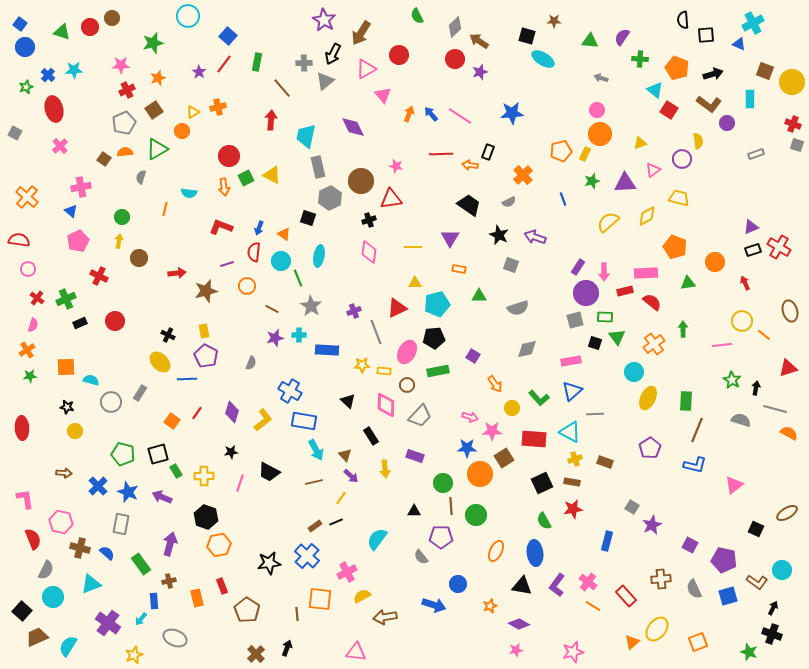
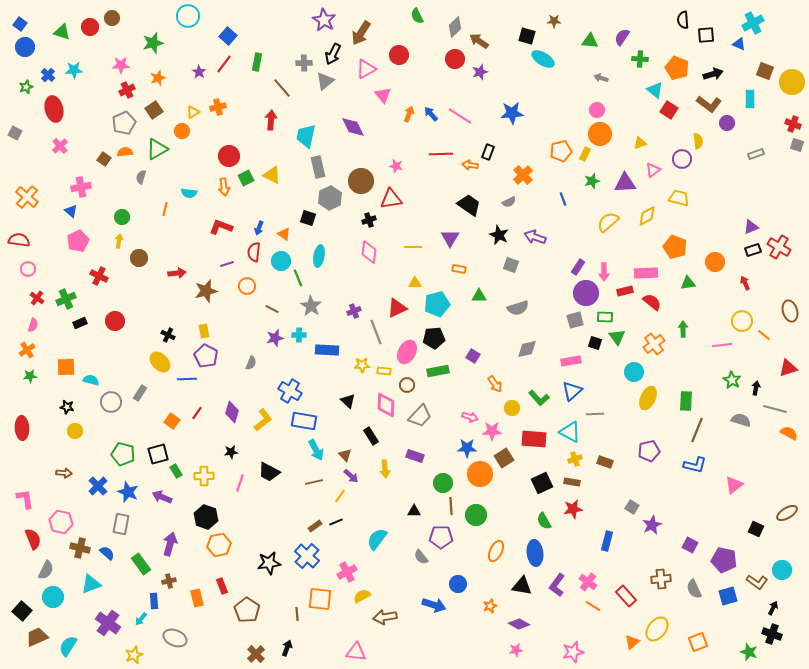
purple pentagon at (650, 448): moved 1 px left, 3 px down; rotated 20 degrees clockwise
yellow line at (341, 498): moved 1 px left, 2 px up
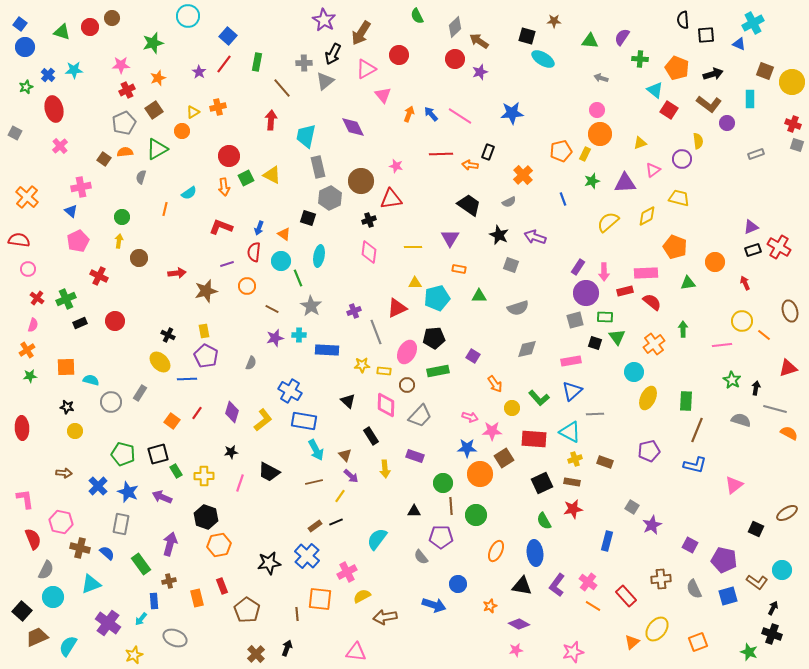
cyan semicircle at (189, 193): rotated 42 degrees counterclockwise
cyan pentagon at (437, 304): moved 6 px up
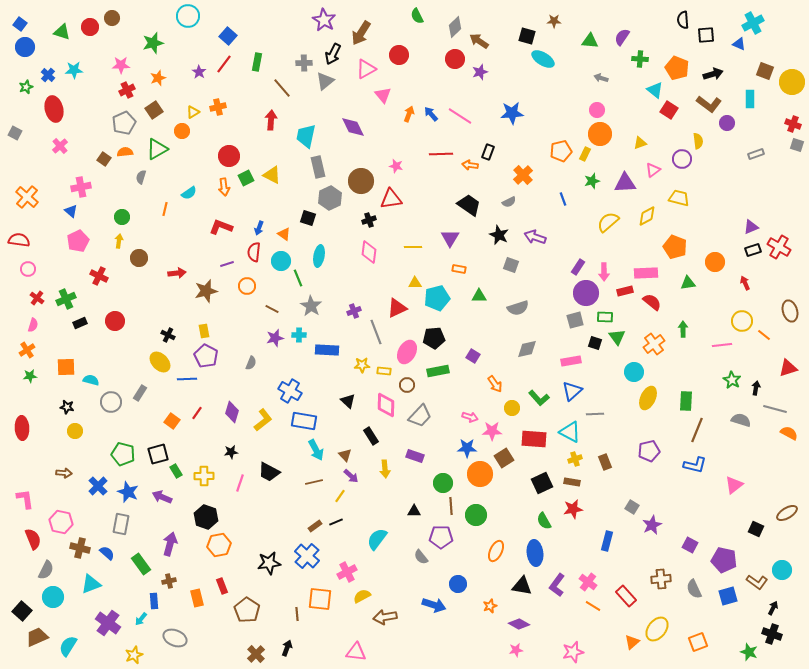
brown rectangle at (605, 462): rotated 49 degrees clockwise
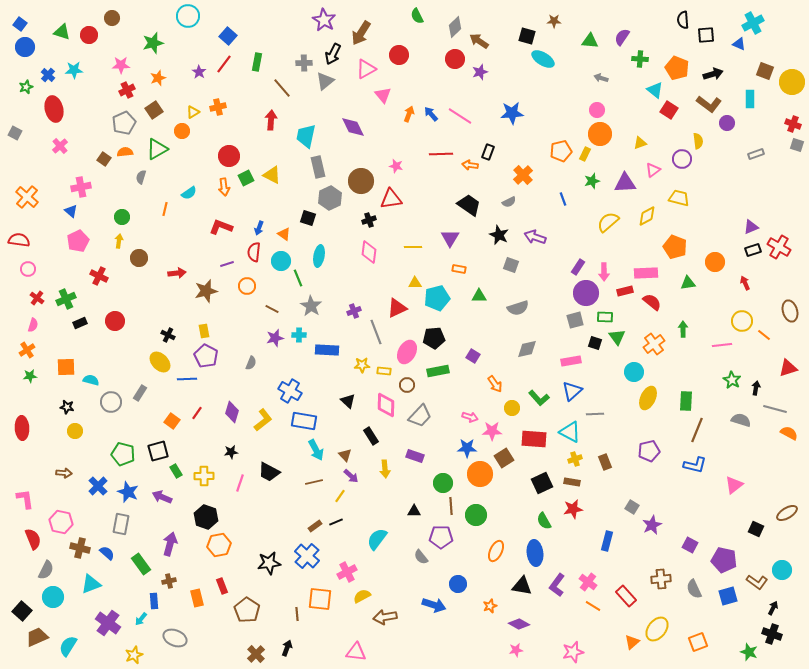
red circle at (90, 27): moved 1 px left, 8 px down
black square at (158, 454): moved 3 px up
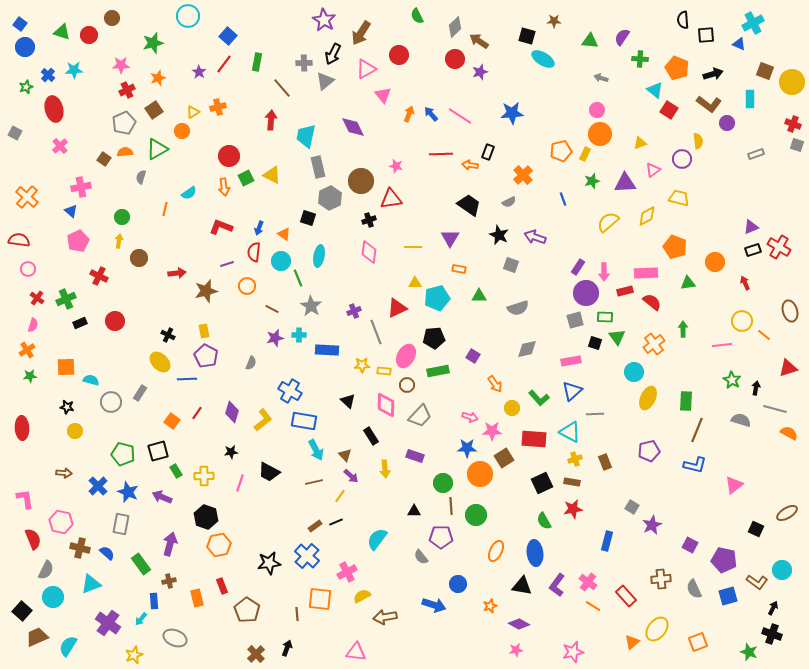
pink ellipse at (407, 352): moved 1 px left, 4 px down
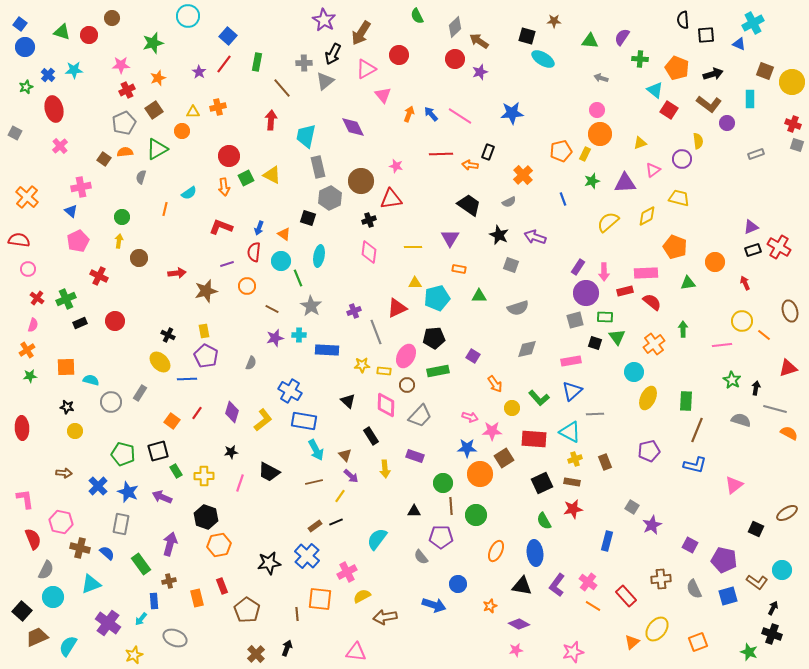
yellow triangle at (193, 112): rotated 32 degrees clockwise
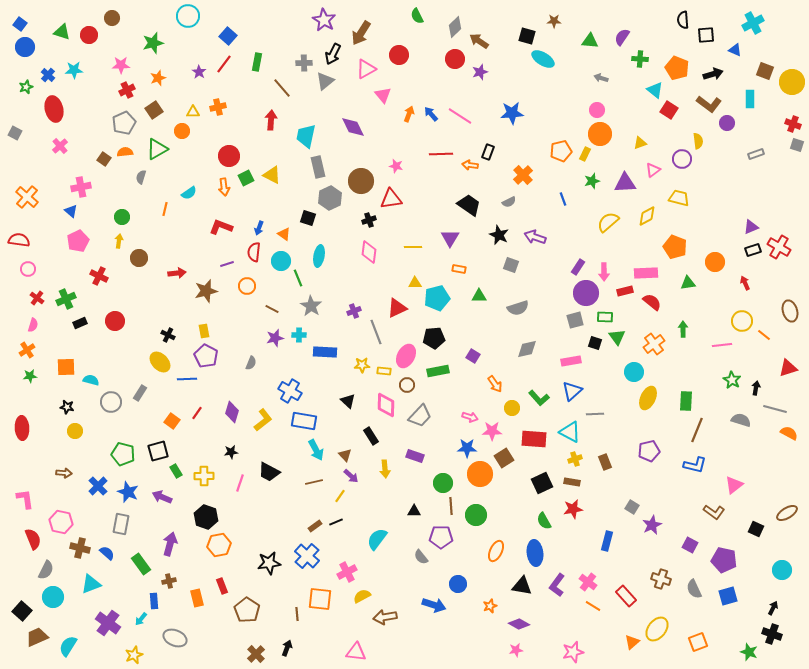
blue triangle at (739, 44): moved 4 px left, 6 px down
blue rectangle at (327, 350): moved 2 px left, 2 px down
brown cross at (661, 579): rotated 24 degrees clockwise
brown L-shape at (757, 582): moved 43 px left, 70 px up
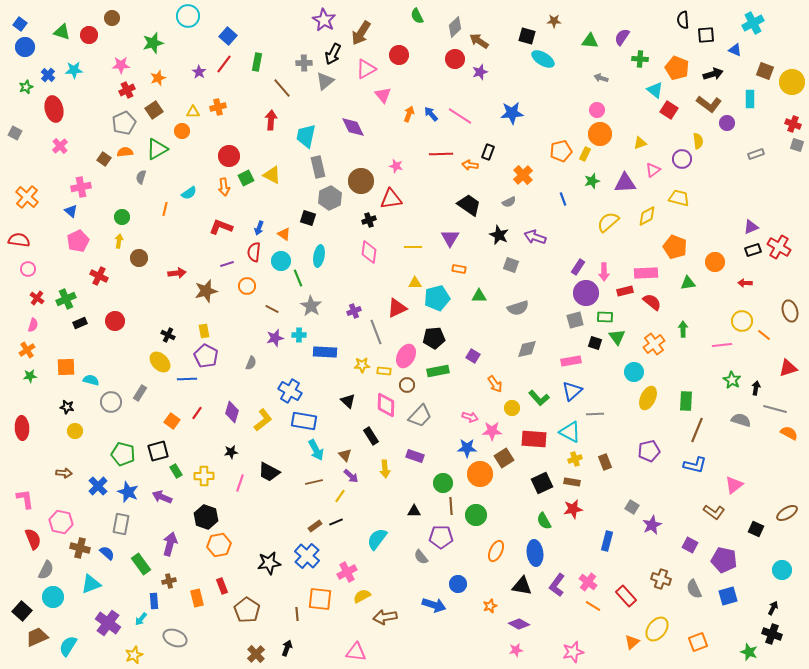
red arrow at (745, 283): rotated 64 degrees counterclockwise
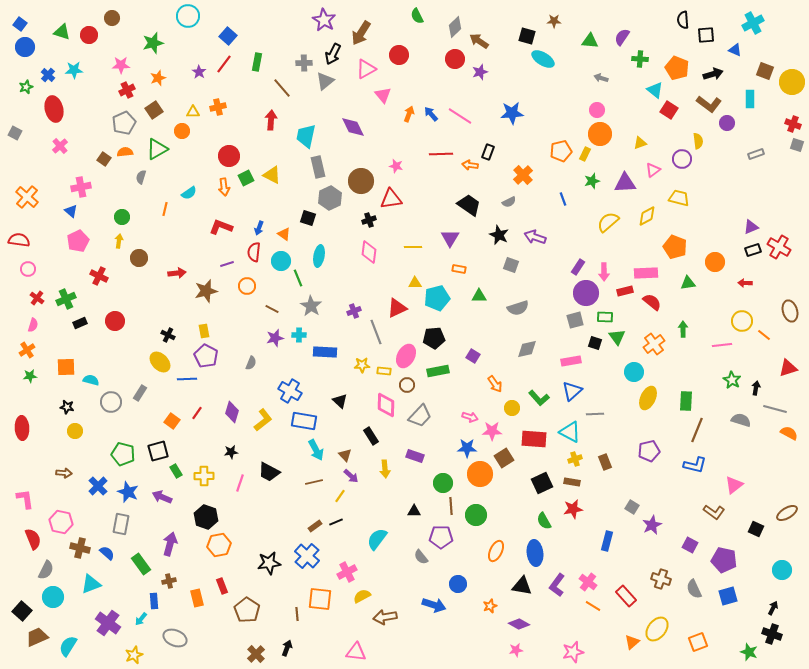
black triangle at (348, 401): moved 8 px left
